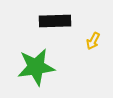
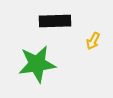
green star: moved 1 px right, 3 px up
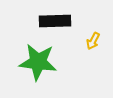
green star: moved 1 px right, 2 px up; rotated 15 degrees clockwise
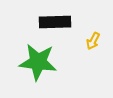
black rectangle: moved 1 px down
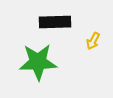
green star: rotated 9 degrees counterclockwise
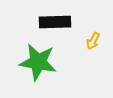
green star: rotated 12 degrees clockwise
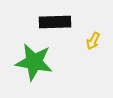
green star: moved 4 px left
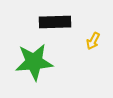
green star: rotated 15 degrees counterclockwise
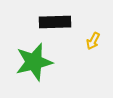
green star: rotated 9 degrees counterclockwise
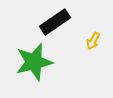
black rectangle: rotated 32 degrees counterclockwise
